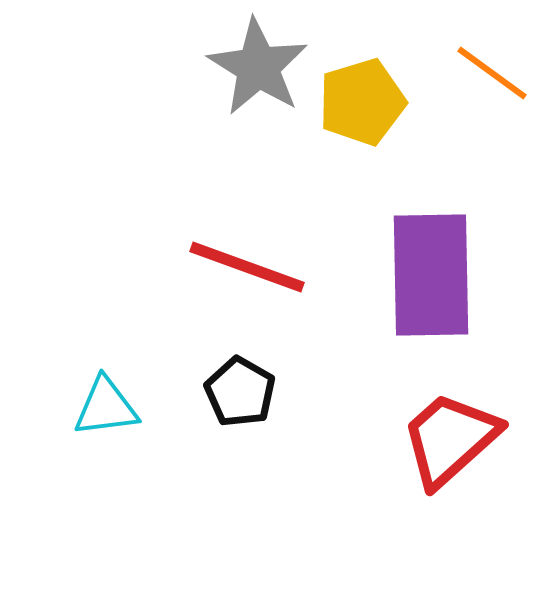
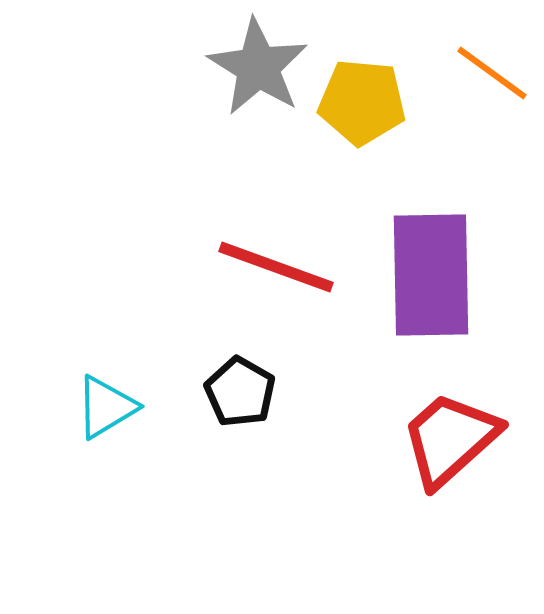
yellow pentagon: rotated 22 degrees clockwise
red line: moved 29 px right
cyan triangle: rotated 24 degrees counterclockwise
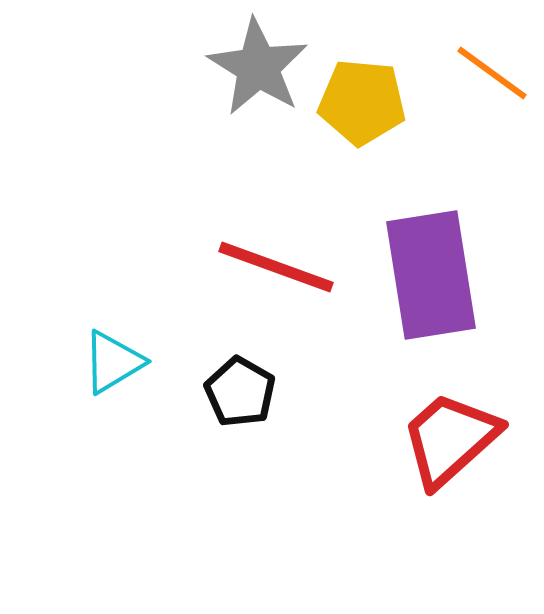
purple rectangle: rotated 8 degrees counterclockwise
cyan triangle: moved 7 px right, 45 px up
